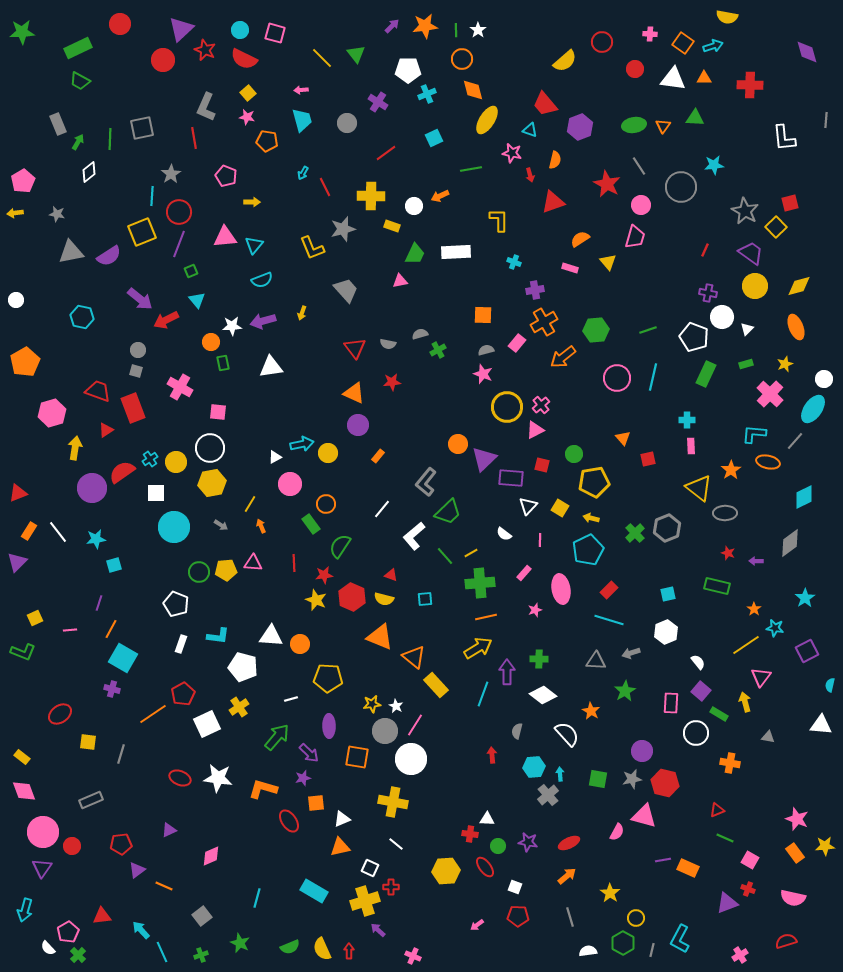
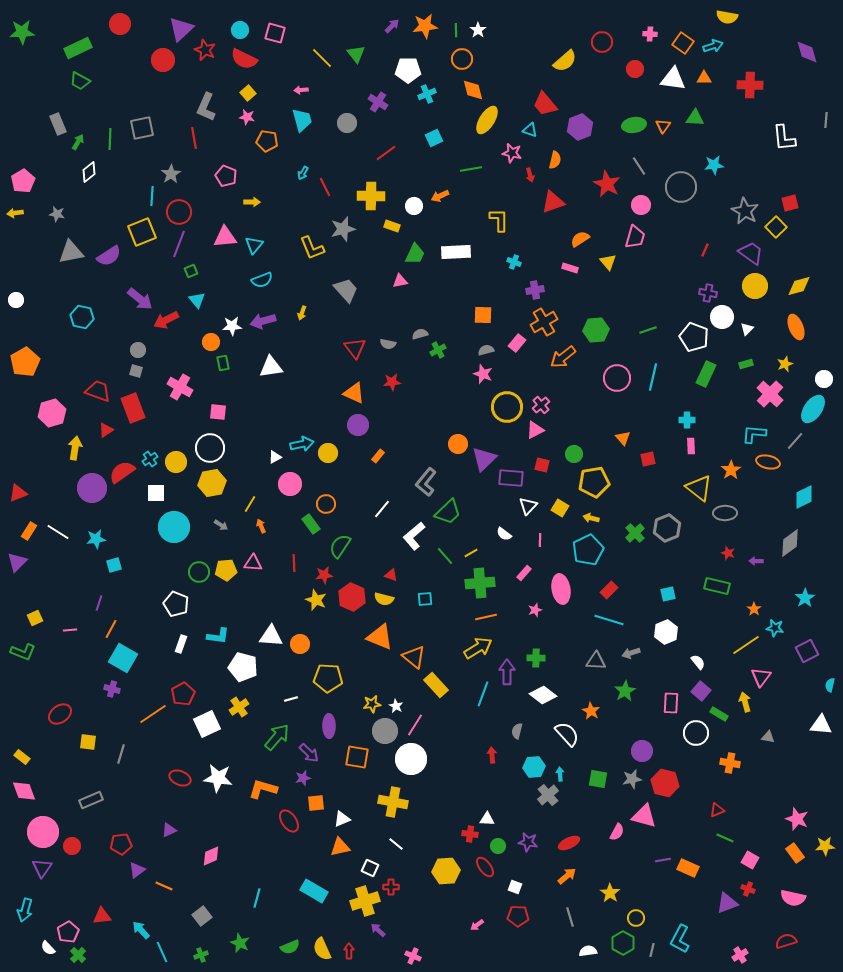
white line at (58, 532): rotated 20 degrees counterclockwise
green cross at (539, 659): moved 3 px left, 1 px up
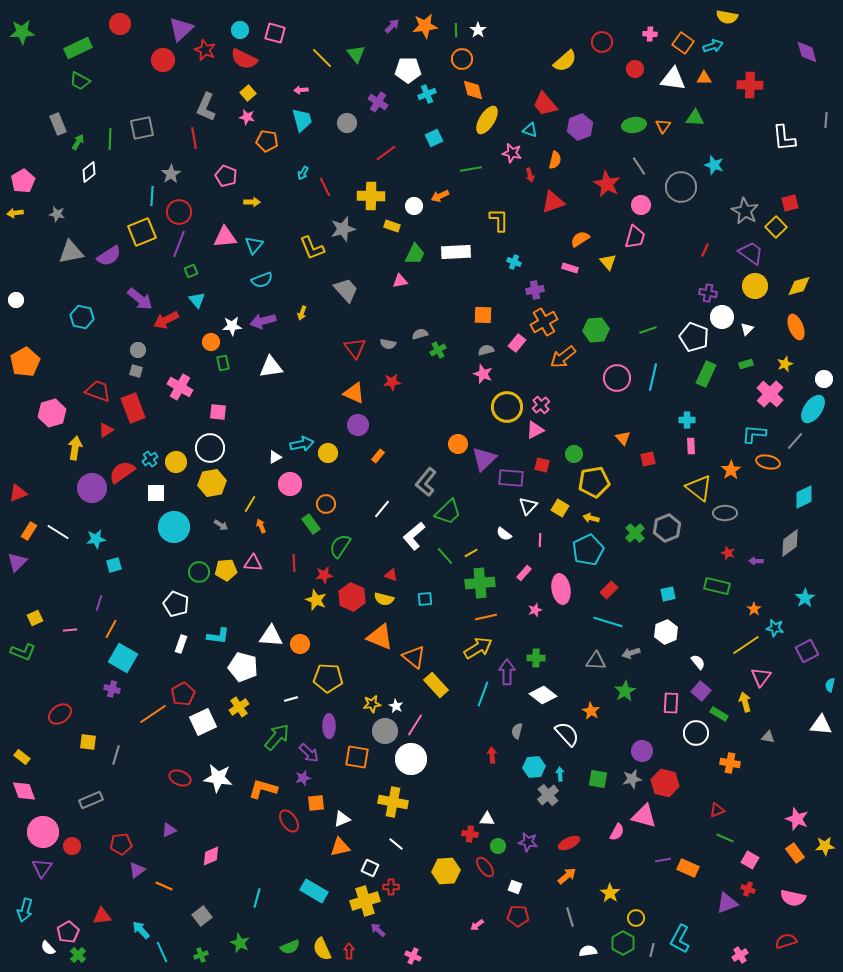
cyan star at (714, 165): rotated 24 degrees clockwise
cyan line at (609, 620): moved 1 px left, 2 px down
white square at (207, 724): moved 4 px left, 2 px up
gray line at (121, 754): moved 5 px left, 1 px down
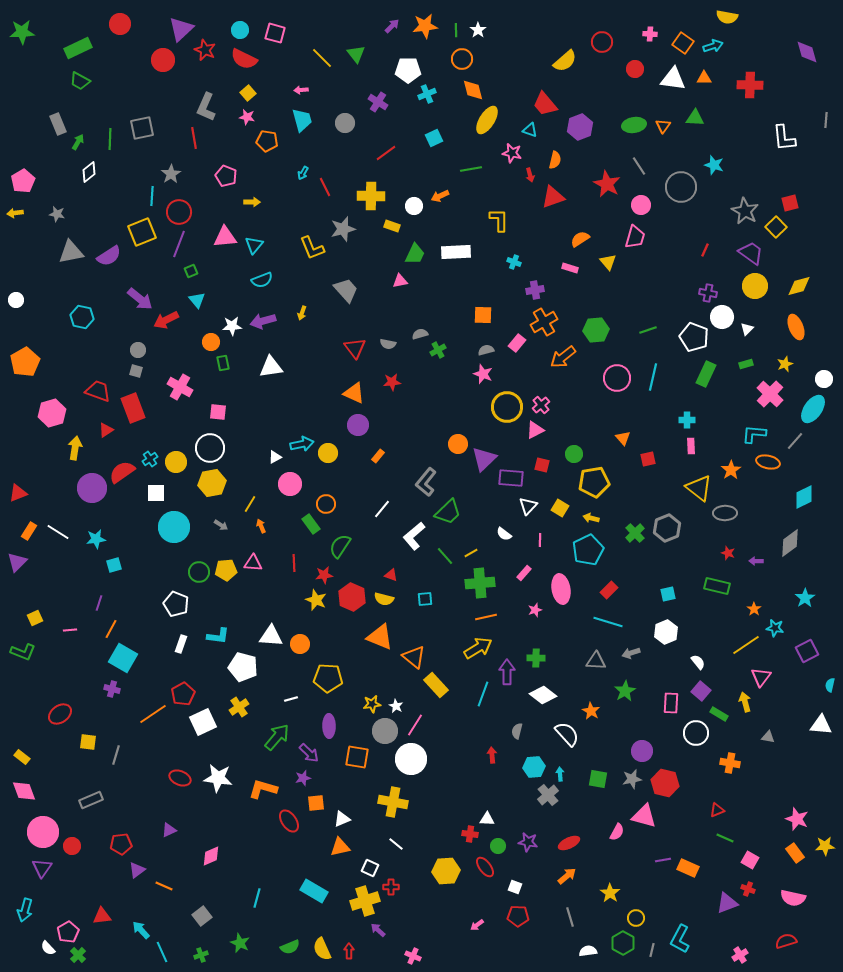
gray circle at (347, 123): moved 2 px left
red triangle at (553, 202): moved 5 px up
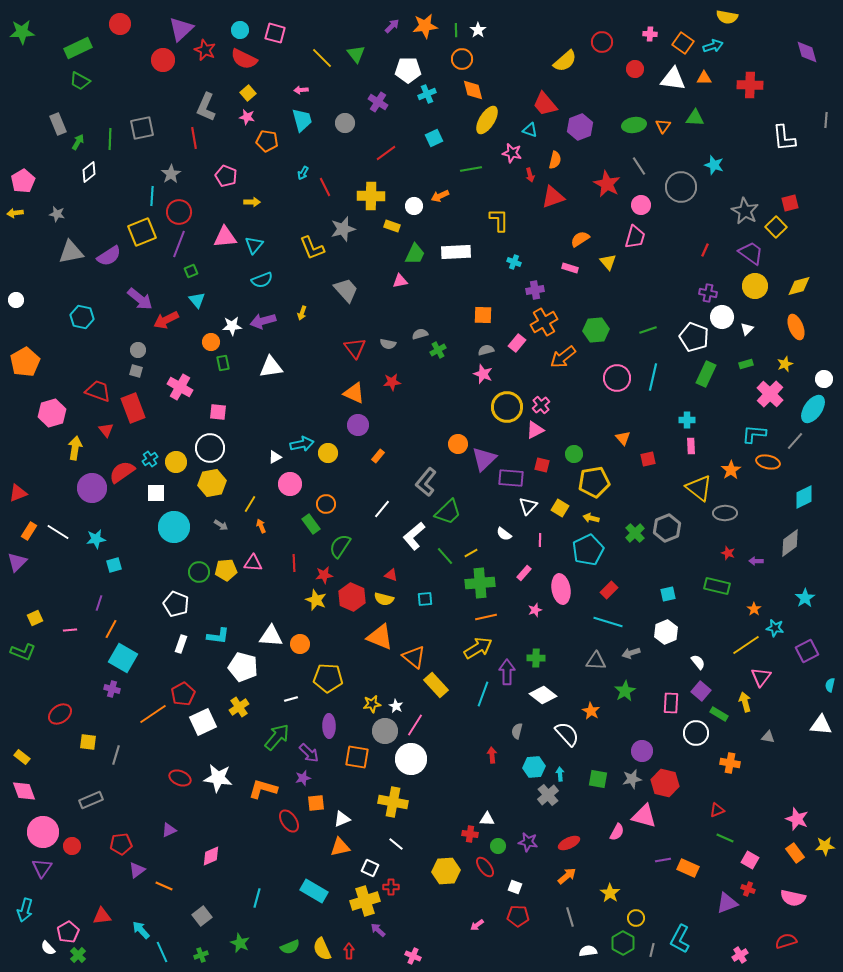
red triangle at (106, 430): rotated 35 degrees counterclockwise
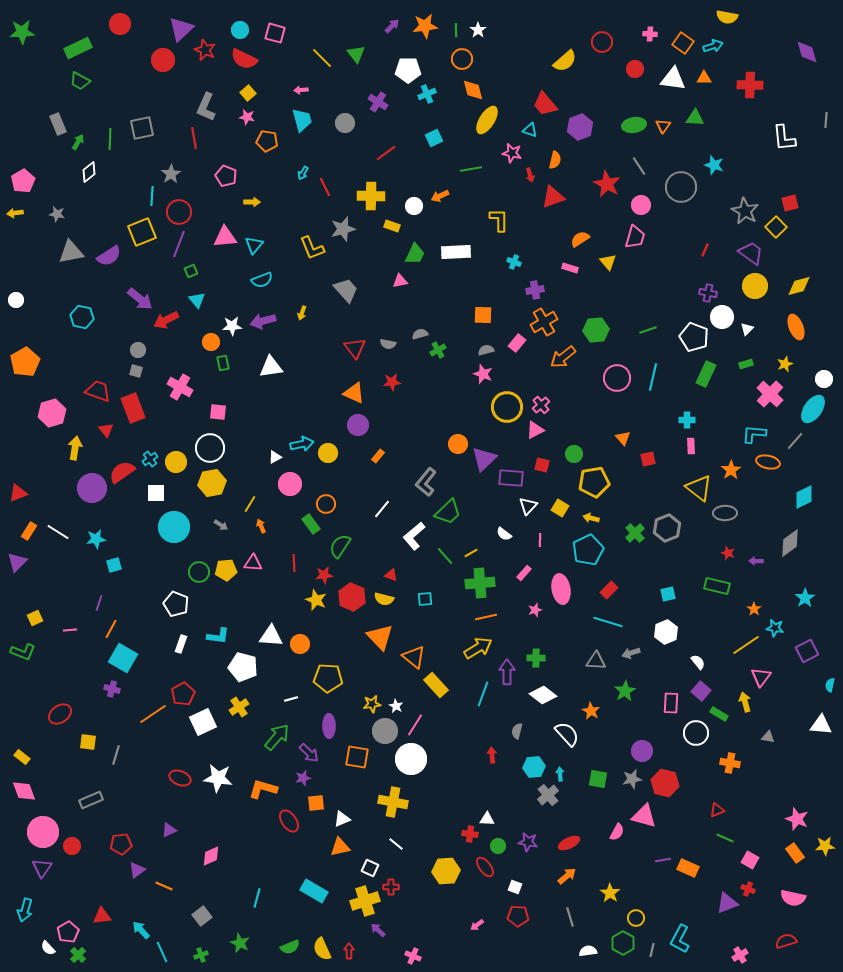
orange triangle at (380, 637): rotated 24 degrees clockwise
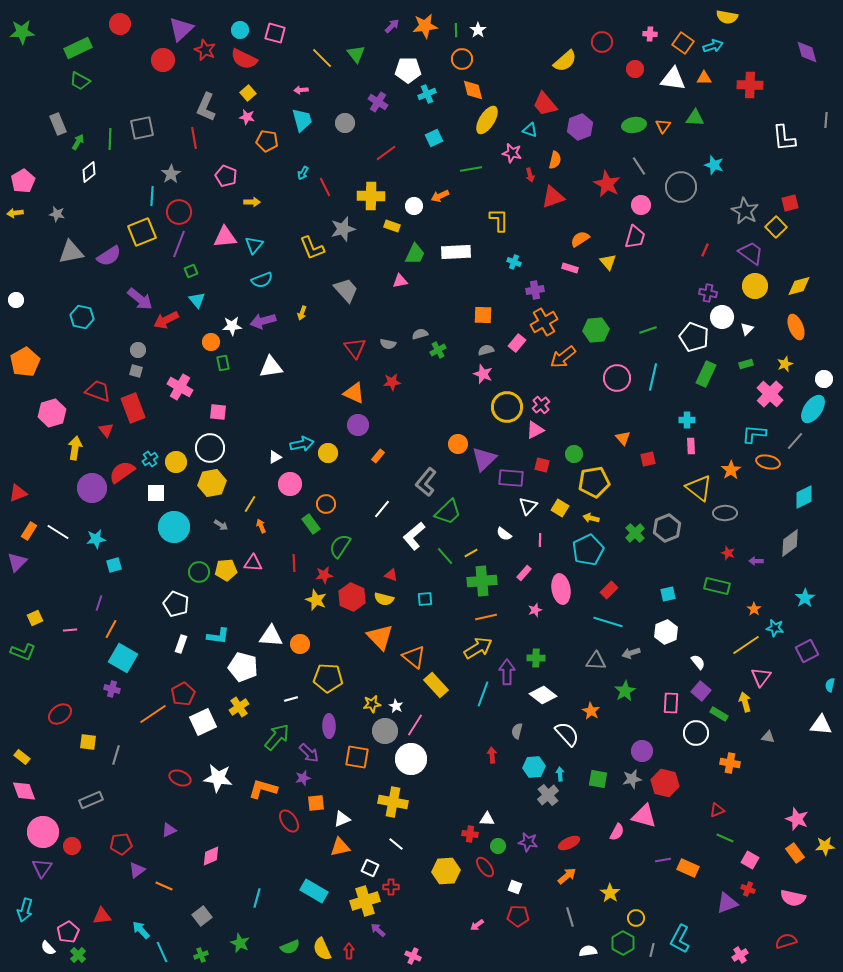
green cross at (480, 583): moved 2 px right, 2 px up
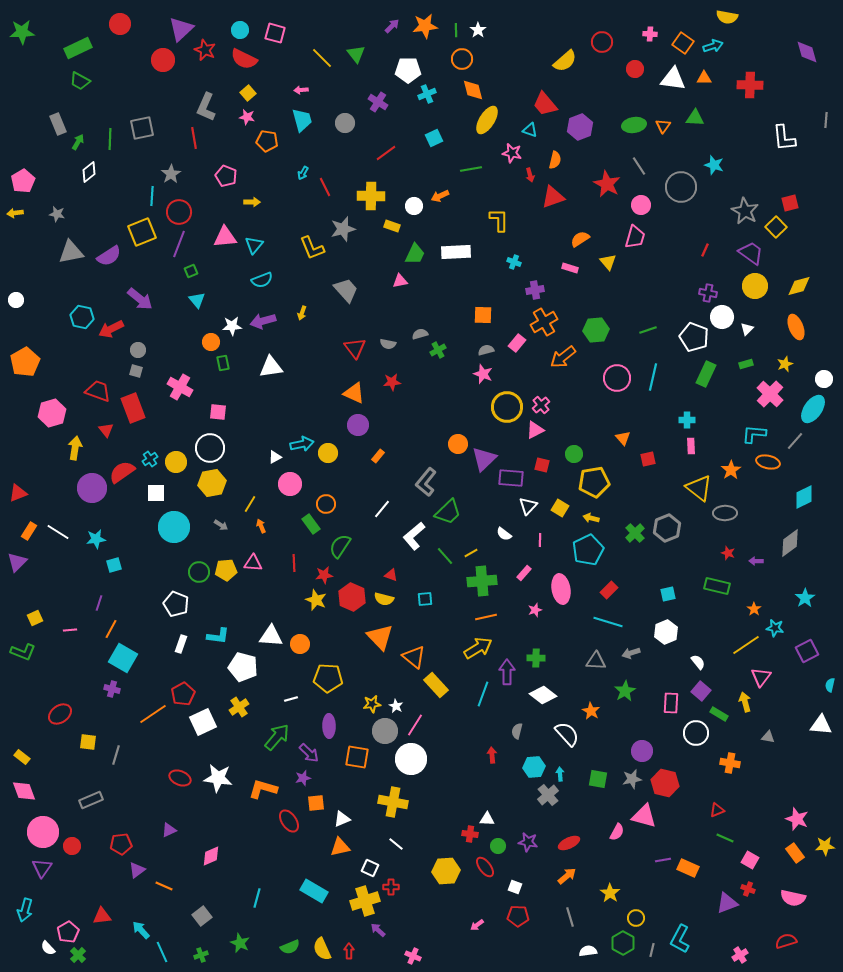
red arrow at (166, 320): moved 55 px left, 9 px down
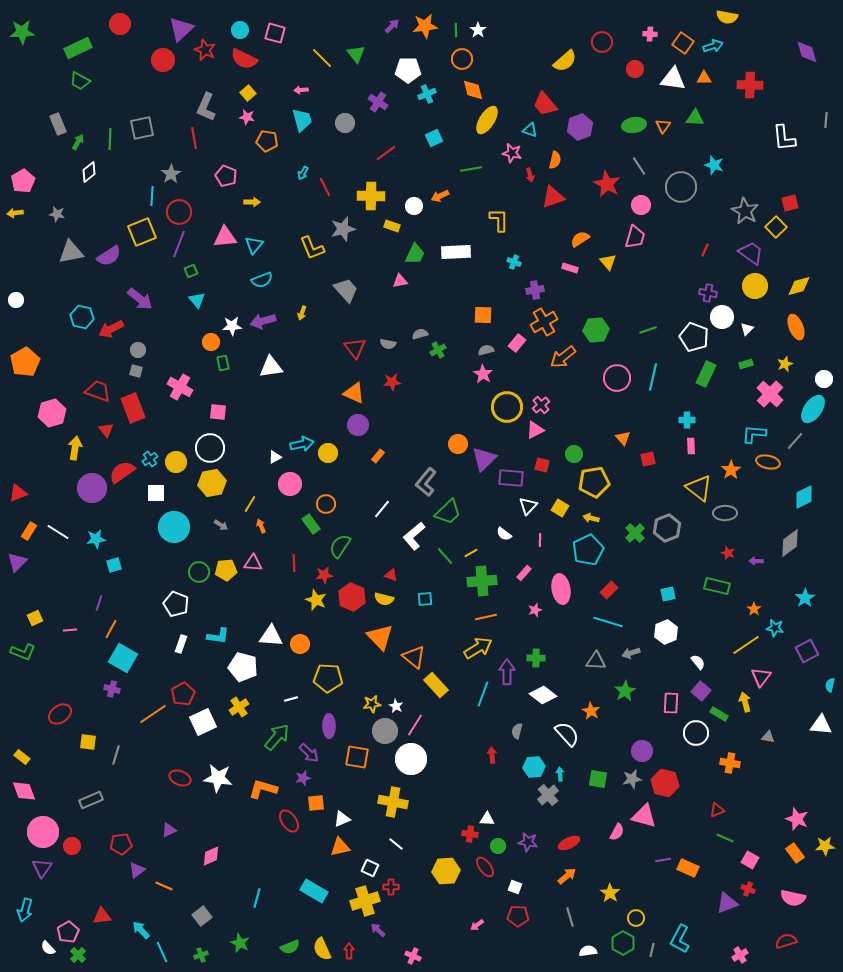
pink star at (483, 374): rotated 12 degrees clockwise
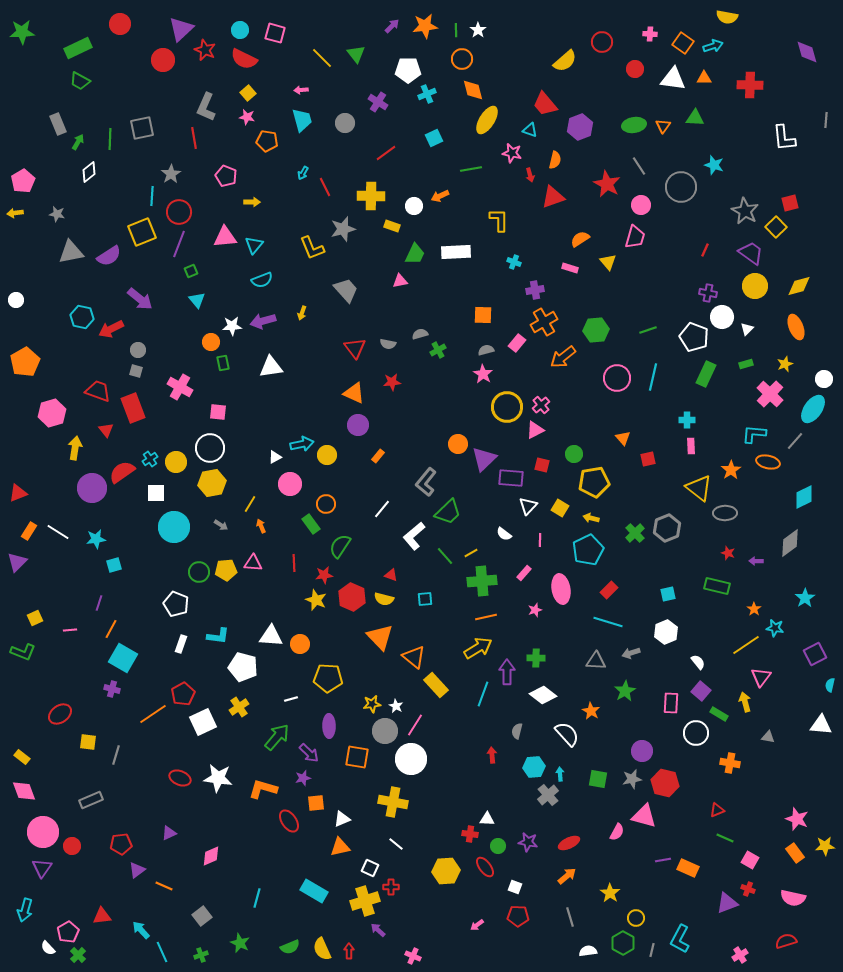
yellow circle at (328, 453): moved 1 px left, 2 px down
purple square at (807, 651): moved 8 px right, 3 px down
purple triangle at (169, 830): moved 3 px down
